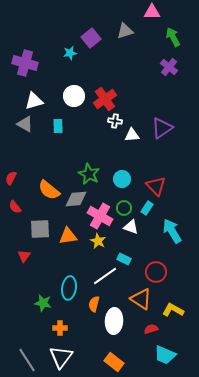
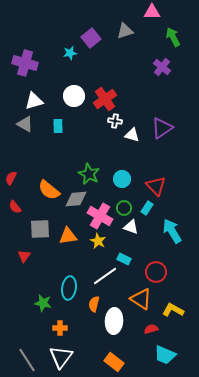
purple cross at (169, 67): moved 7 px left
white triangle at (132, 135): rotated 21 degrees clockwise
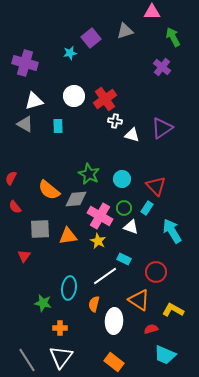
orange triangle at (141, 299): moved 2 px left, 1 px down
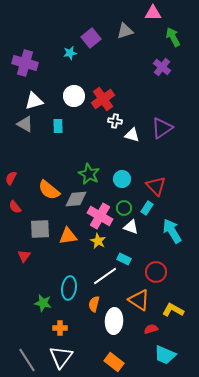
pink triangle at (152, 12): moved 1 px right, 1 px down
red cross at (105, 99): moved 2 px left
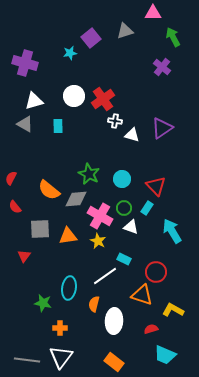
orange triangle at (139, 300): moved 3 px right, 5 px up; rotated 15 degrees counterclockwise
gray line at (27, 360): rotated 50 degrees counterclockwise
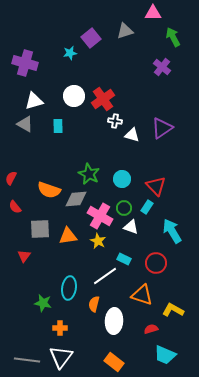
orange semicircle at (49, 190): rotated 20 degrees counterclockwise
cyan rectangle at (147, 208): moved 1 px up
red circle at (156, 272): moved 9 px up
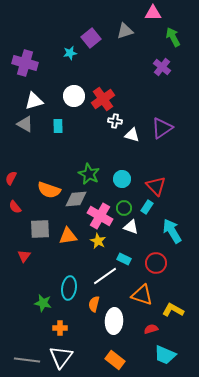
orange rectangle at (114, 362): moved 1 px right, 2 px up
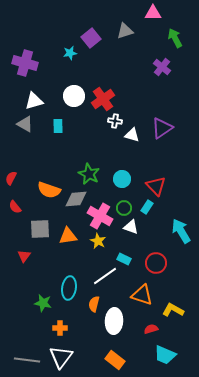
green arrow at (173, 37): moved 2 px right, 1 px down
cyan arrow at (172, 231): moved 9 px right
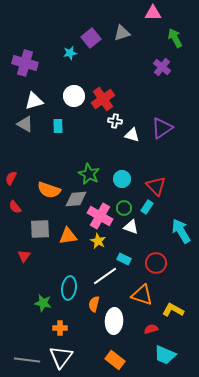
gray triangle at (125, 31): moved 3 px left, 2 px down
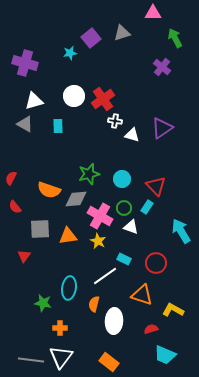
green star at (89, 174): rotated 30 degrees clockwise
gray line at (27, 360): moved 4 px right
orange rectangle at (115, 360): moved 6 px left, 2 px down
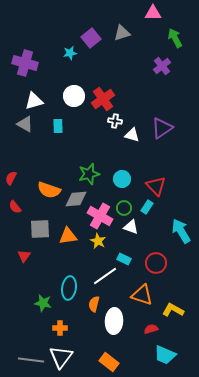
purple cross at (162, 67): moved 1 px up; rotated 12 degrees clockwise
